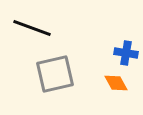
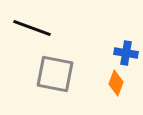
gray square: rotated 24 degrees clockwise
orange diamond: rotated 50 degrees clockwise
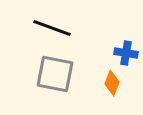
black line: moved 20 px right
orange diamond: moved 4 px left
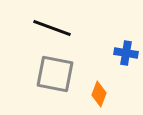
orange diamond: moved 13 px left, 11 px down
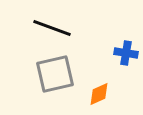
gray square: rotated 24 degrees counterclockwise
orange diamond: rotated 45 degrees clockwise
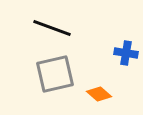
orange diamond: rotated 65 degrees clockwise
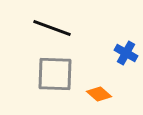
blue cross: rotated 20 degrees clockwise
gray square: rotated 15 degrees clockwise
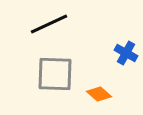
black line: moved 3 px left, 4 px up; rotated 45 degrees counterclockwise
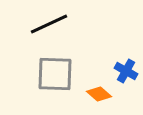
blue cross: moved 18 px down
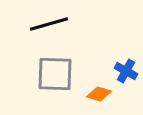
black line: rotated 9 degrees clockwise
orange diamond: rotated 25 degrees counterclockwise
